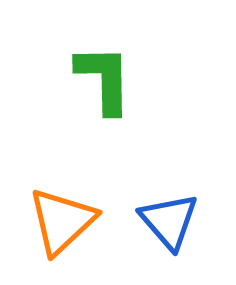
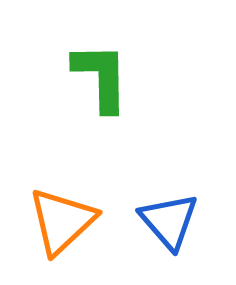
green L-shape: moved 3 px left, 2 px up
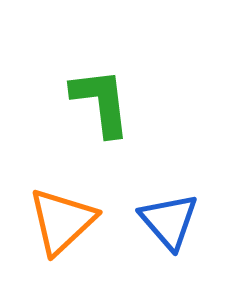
green L-shape: moved 25 px down; rotated 6 degrees counterclockwise
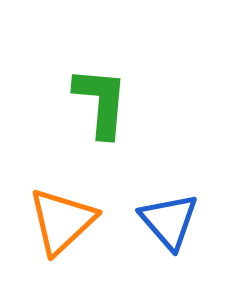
green L-shape: rotated 12 degrees clockwise
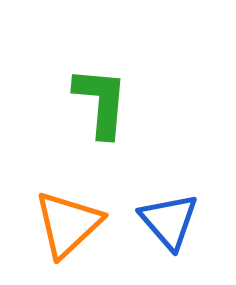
orange triangle: moved 6 px right, 3 px down
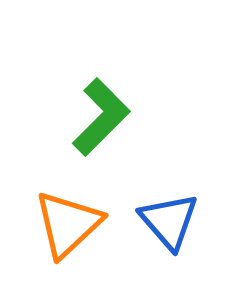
green L-shape: moved 15 px down; rotated 40 degrees clockwise
